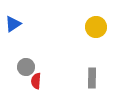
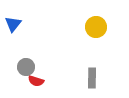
blue triangle: rotated 18 degrees counterclockwise
red semicircle: rotated 77 degrees counterclockwise
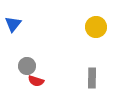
gray circle: moved 1 px right, 1 px up
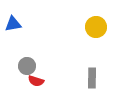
blue triangle: rotated 42 degrees clockwise
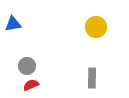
red semicircle: moved 5 px left, 4 px down; rotated 140 degrees clockwise
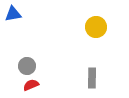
blue triangle: moved 10 px up
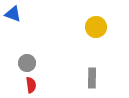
blue triangle: rotated 30 degrees clockwise
gray circle: moved 3 px up
red semicircle: rotated 105 degrees clockwise
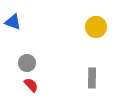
blue triangle: moved 8 px down
red semicircle: rotated 35 degrees counterclockwise
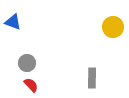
yellow circle: moved 17 px right
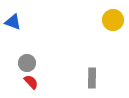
yellow circle: moved 7 px up
red semicircle: moved 3 px up
